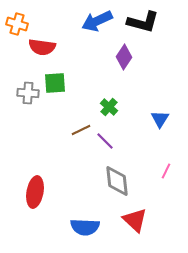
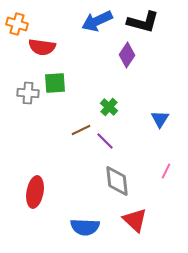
purple diamond: moved 3 px right, 2 px up
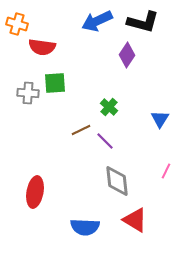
red triangle: rotated 12 degrees counterclockwise
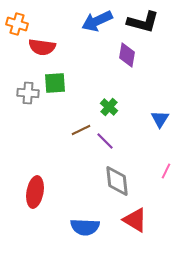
purple diamond: rotated 25 degrees counterclockwise
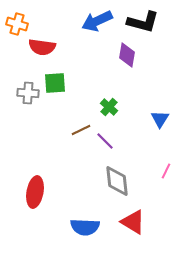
red triangle: moved 2 px left, 2 px down
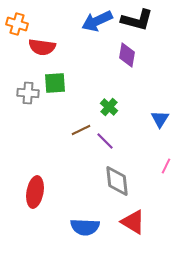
black L-shape: moved 6 px left, 2 px up
pink line: moved 5 px up
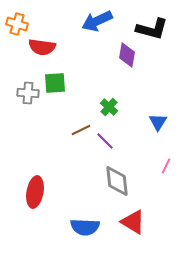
black L-shape: moved 15 px right, 9 px down
blue triangle: moved 2 px left, 3 px down
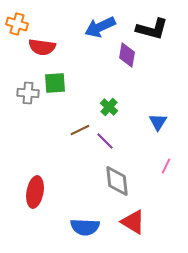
blue arrow: moved 3 px right, 6 px down
brown line: moved 1 px left
